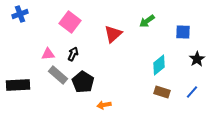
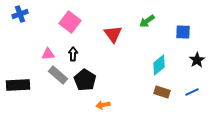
red triangle: rotated 24 degrees counterclockwise
black arrow: rotated 24 degrees counterclockwise
black star: moved 1 px down
black pentagon: moved 2 px right, 2 px up
blue line: rotated 24 degrees clockwise
orange arrow: moved 1 px left
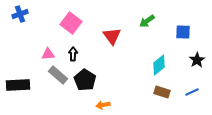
pink square: moved 1 px right, 1 px down
red triangle: moved 1 px left, 2 px down
